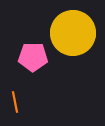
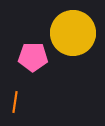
orange line: rotated 20 degrees clockwise
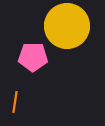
yellow circle: moved 6 px left, 7 px up
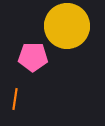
orange line: moved 3 px up
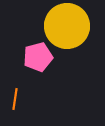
pink pentagon: moved 5 px right; rotated 16 degrees counterclockwise
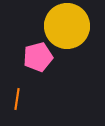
orange line: moved 2 px right
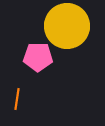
pink pentagon: rotated 16 degrees clockwise
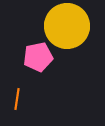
pink pentagon: rotated 12 degrees counterclockwise
